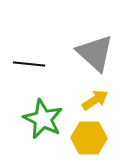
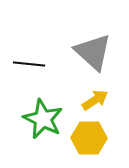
gray triangle: moved 2 px left, 1 px up
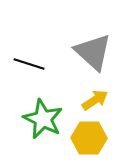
black line: rotated 12 degrees clockwise
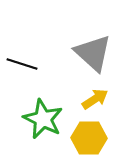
gray triangle: moved 1 px down
black line: moved 7 px left
yellow arrow: moved 1 px up
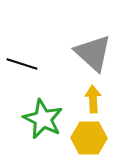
yellow arrow: moved 2 px left; rotated 60 degrees counterclockwise
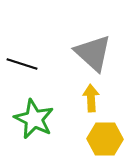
yellow arrow: moved 2 px left, 1 px up
green star: moved 9 px left
yellow hexagon: moved 16 px right, 1 px down
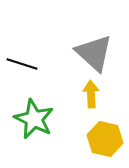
gray triangle: moved 1 px right
yellow arrow: moved 4 px up
yellow hexagon: rotated 12 degrees clockwise
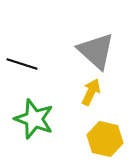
gray triangle: moved 2 px right, 2 px up
yellow arrow: moved 2 px up; rotated 28 degrees clockwise
green star: rotated 6 degrees counterclockwise
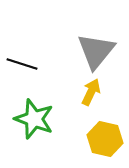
gray triangle: rotated 27 degrees clockwise
